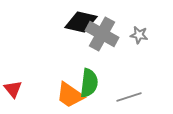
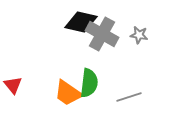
red triangle: moved 4 px up
orange trapezoid: moved 2 px left, 2 px up
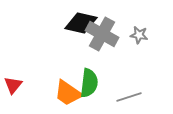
black diamond: moved 1 px down
red triangle: rotated 18 degrees clockwise
